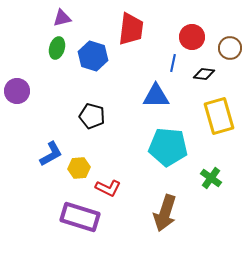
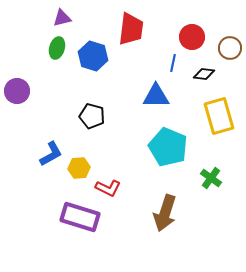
cyan pentagon: rotated 18 degrees clockwise
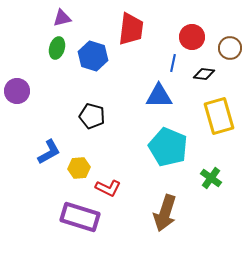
blue triangle: moved 3 px right
blue L-shape: moved 2 px left, 2 px up
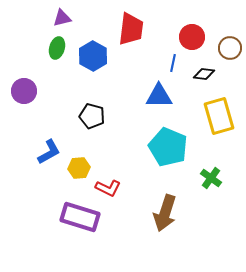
blue hexagon: rotated 12 degrees clockwise
purple circle: moved 7 px right
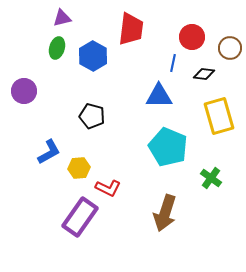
purple rectangle: rotated 72 degrees counterclockwise
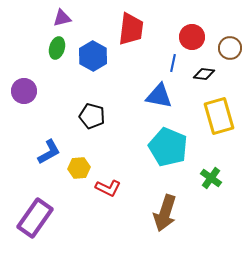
blue triangle: rotated 12 degrees clockwise
purple rectangle: moved 45 px left, 1 px down
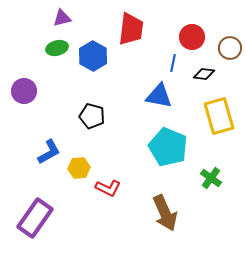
green ellipse: rotated 60 degrees clockwise
brown arrow: rotated 42 degrees counterclockwise
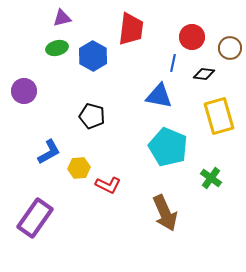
red L-shape: moved 3 px up
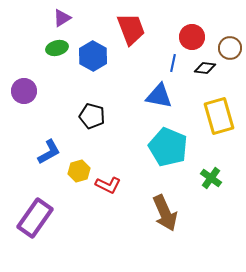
purple triangle: rotated 18 degrees counterclockwise
red trapezoid: rotated 28 degrees counterclockwise
black diamond: moved 1 px right, 6 px up
yellow hexagon: moved 3 px down; rotated 10 degrees counterclockwise
